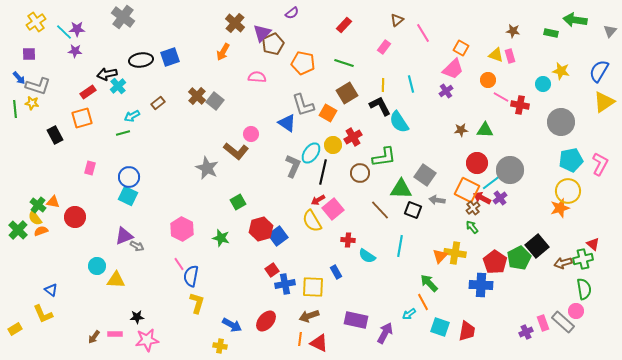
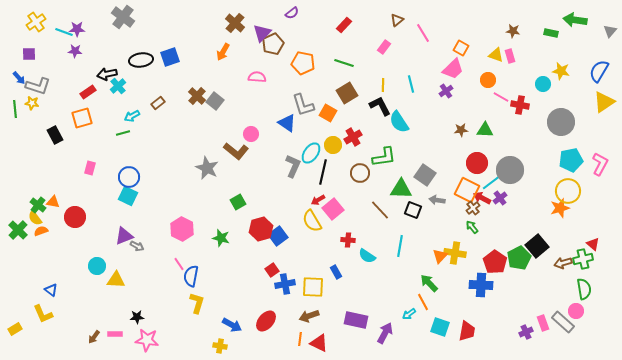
cyan line at (64, 32): rotated 24 degrees counterclockwise
pink star at (147, 340): rotated 15 degrees clockwise
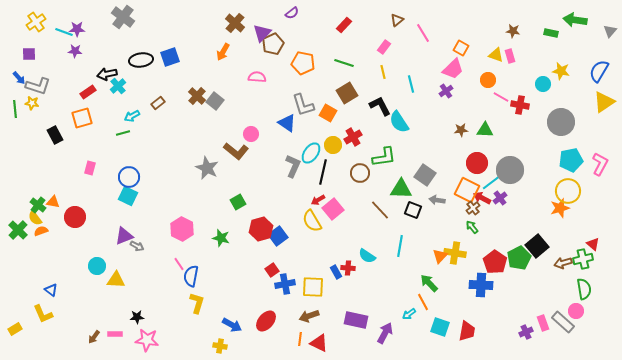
yellow line at (383, 85): moved 13 px up; rotated 16 degrees counterclockwise
red cross at (348, 240): moved 28 px down
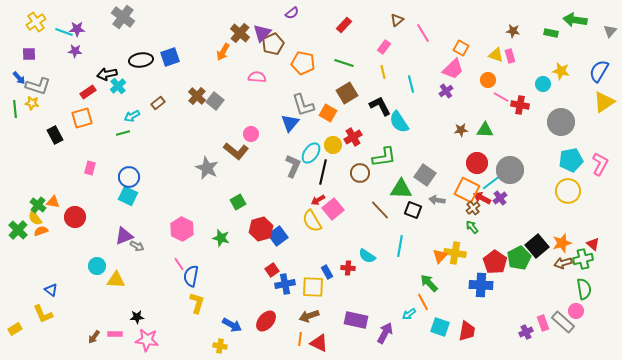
brown cross at (235, 23): moved 5 px right, 10 px down
blue triangle at (287, 123): moved 3 px right; rotated 36 degrees clockwise
orange star at (560, 208): moved 2 px right, 35 px down
blue rectangle at (336, 272): moved 9 px left
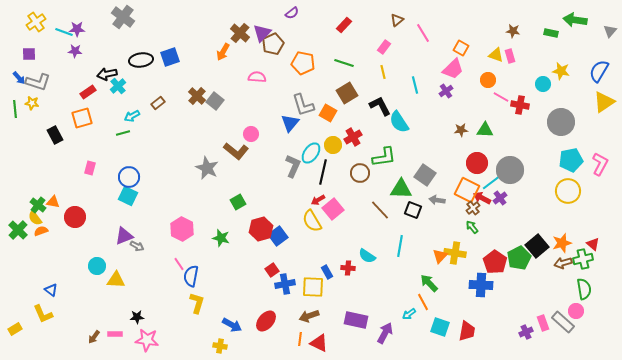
cyan line at (411, 84): moved 4 px right, 1 px down
gray L-shape at (38, 86): moved 4 px up
